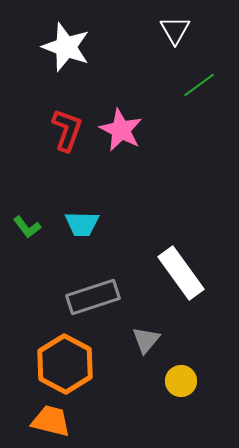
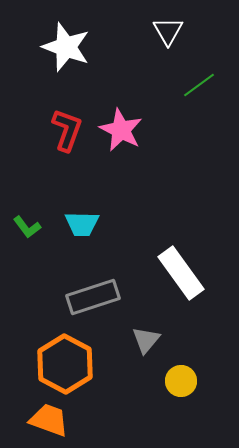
white triangle: moved 7 px left, 1 px down
orange trapezoid: moved 2 px left, 1 px up; rotated 6 degrees clockwise
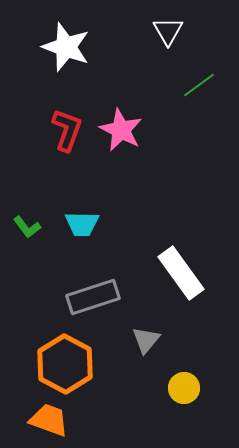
yellow circle: moved 3 px right, 7 px down
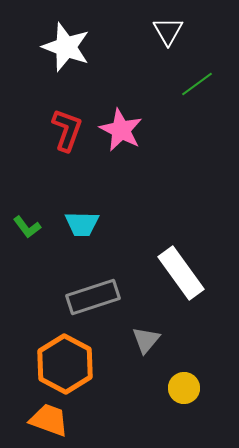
green line: moved 2 px left, 1 px up
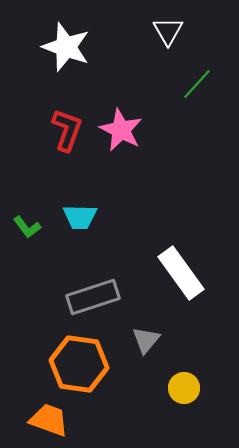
green line: rotated 12 degrees counterclockwise
cyan trapezoid: moved 2 px left, 7 px up
orange hexagon: moved 14 px right; rotated 20 degrees counterclockwise
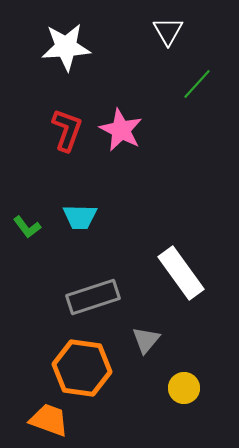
white star: rotated 24 degrees counterclockwise
orange hexagon: moved 3 px right, 4 px down
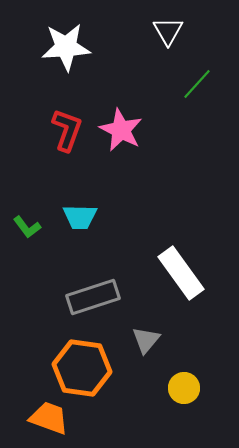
orange trapezoid: moved 2 px up
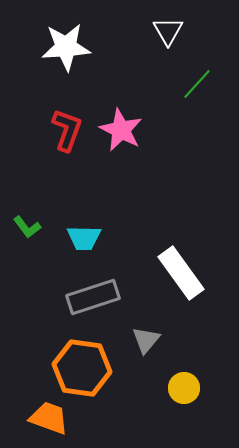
cyan trapezoid: moved 4 px right, 21 px down
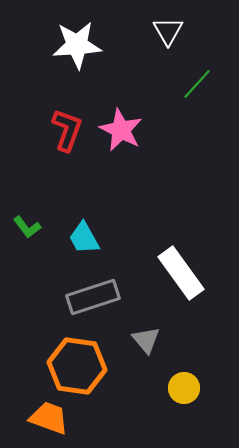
white star: moved 11 px right, 2 px up
cyan trapezoid: rotated 60 degrees clockwise
gray triangle: rotated 20 degrees counterclockwise
orange hexagon: moved 5 px left, 2 px up
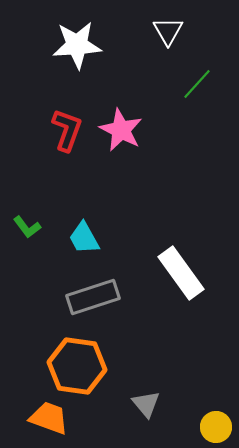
gray triangle: moved 64 px down
yellow circle: moved 32 px right, 39 px down
